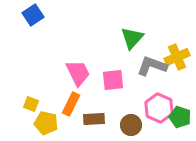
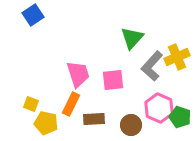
gray L-shape: rotated 68 degrees counterclockwise
pink trapezoid: moved 1 px down; rotated 8 degrees clockwise
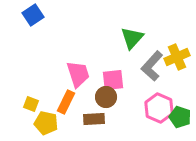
orange rectangle: moved 5 px left, 2 px up
brown circle: moved 25 px left, 28 px up
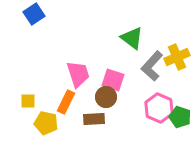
blue square: moved 1 px right, 1 px up
green triangle: rotated 35 degrees counterclockwise
pink square: rotated 25 degrees clockwise
yellow square: moved 3 px left, 3 px up; rotated 21 degrees counterclockwise
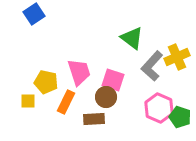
pink trapezoid: moved 1 px right, 2 px up
yellow pentagon: moved 41 px up
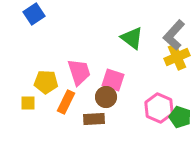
gray L-shape: moved 22 px right, 31 px up
yellow pentagon: rotated 10 degrees counterclockwise
yellow square: moved 2 px down
